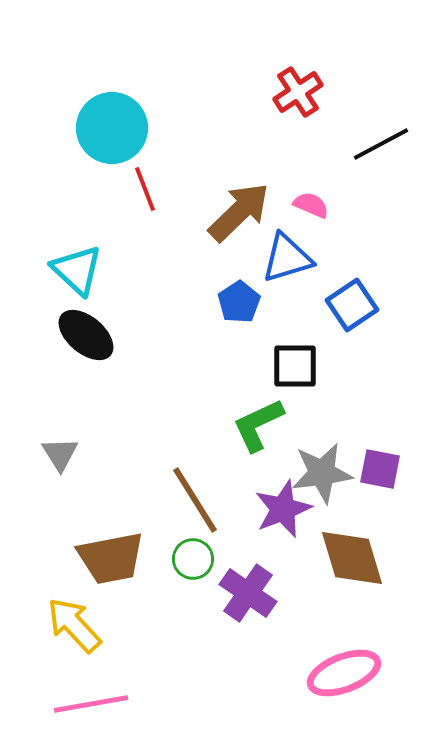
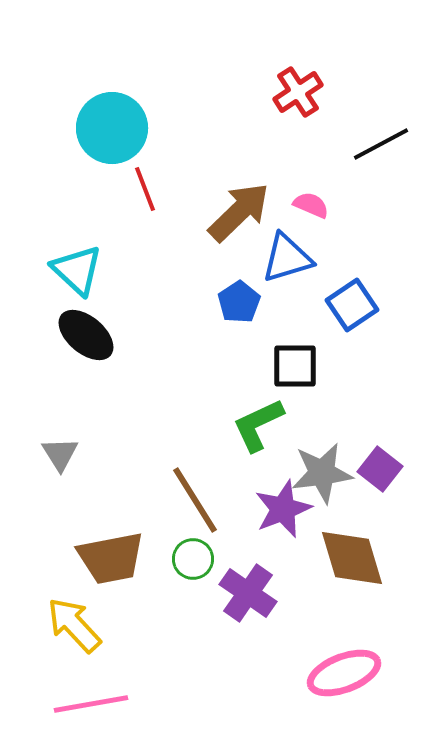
purple square: rotated 27 degrees clockwise
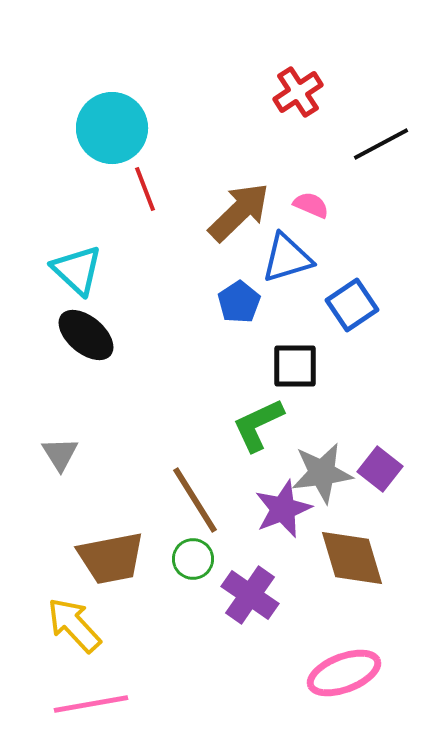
purple cross: moved 2 px right, 2 px down
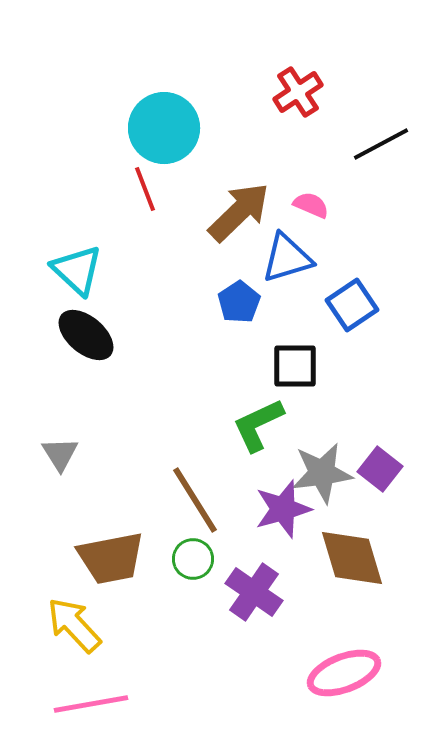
cyan circle: moved 52 px right
purple star: rotated 6 degrees clockwise
purple cross: moved 4 px right, 3 px up
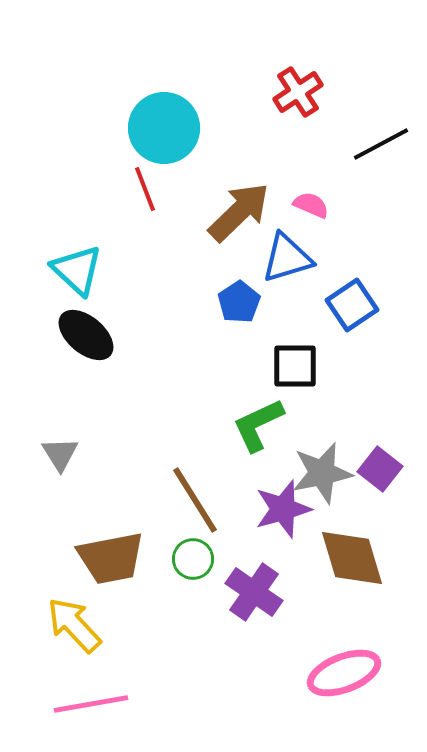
gray star: rotated 4 degrees counterclockwise
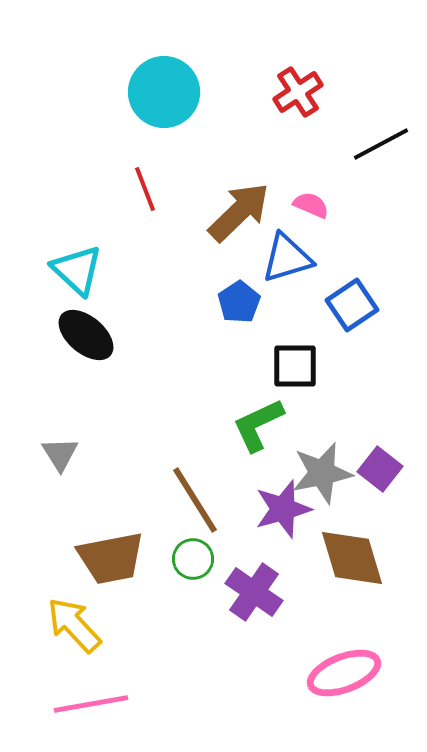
cyan circle: moved 36 px up
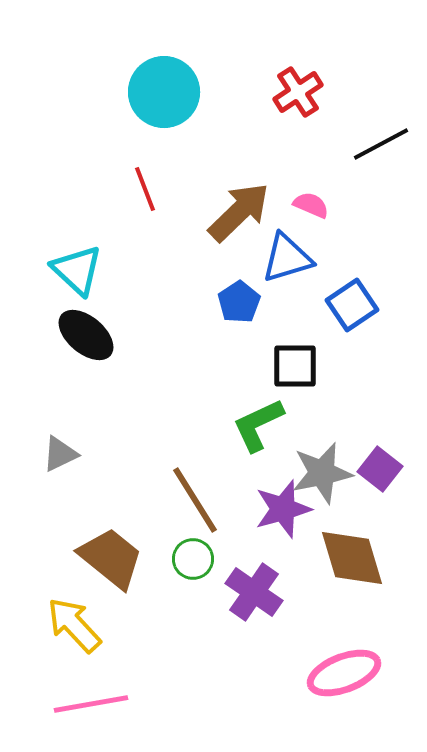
gray triangle: rotated 36 degrees clockwise
brown trapezoid: rotated 130 degrees counterclockwise
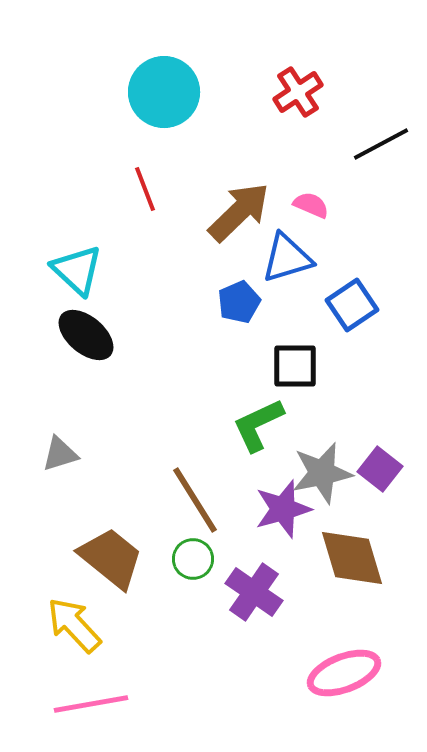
blue pentagon: rotated 9 degrees clockwise
gray triangle: rotated 9 degrees clockwise
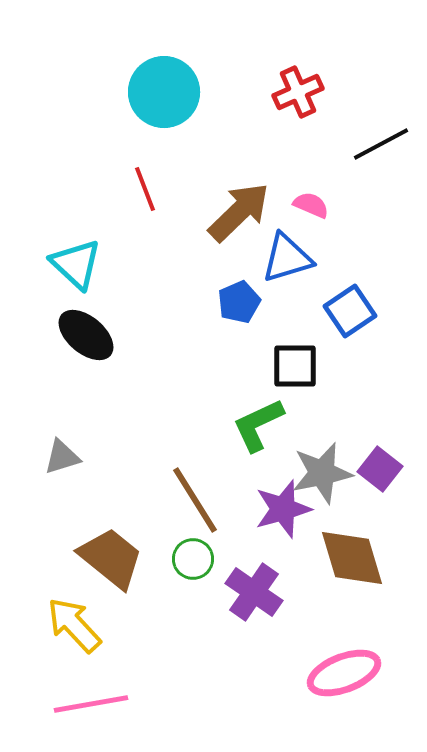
red cross: rotated 9 degrees clockwise
cyan triangle: moved 1 px left, 6 px up
blue square: moved 2 px left, 6 px down
gray triangle: moved 2 px right, 3 px down
